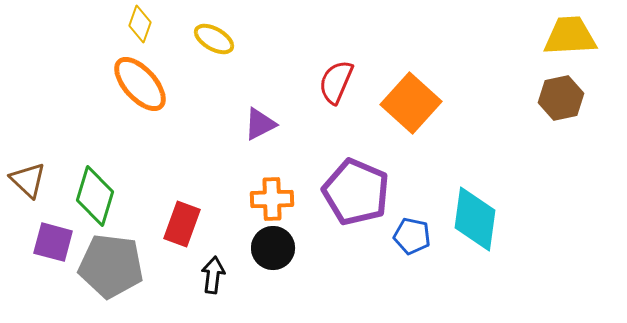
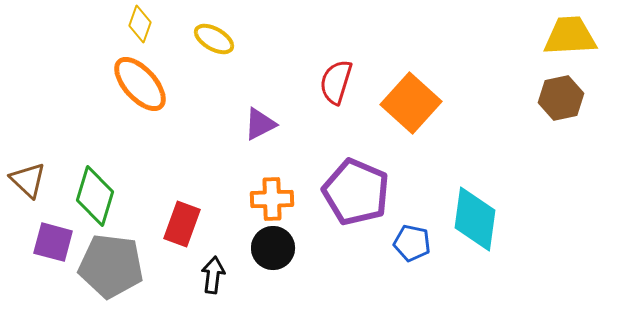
red semicircle: rotated 6 degrees counterclockwise
blue pentagon: moved 7 px down
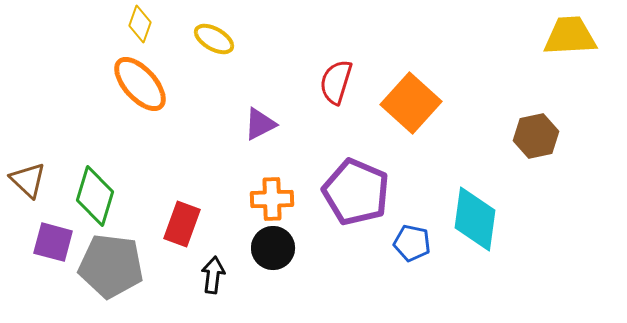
brown hexagon: moved 25 px left, 38 px down
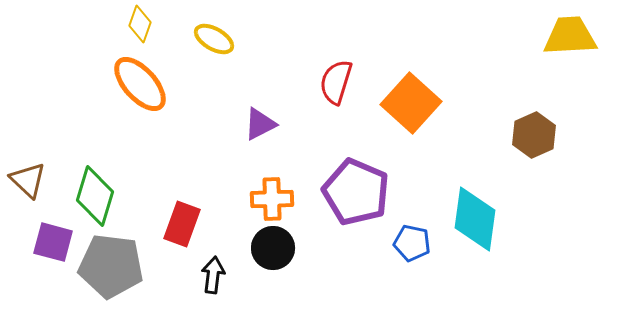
brown hexagon: moved 2 px left, 1 px up; rotated 12 degrees counterclockwise
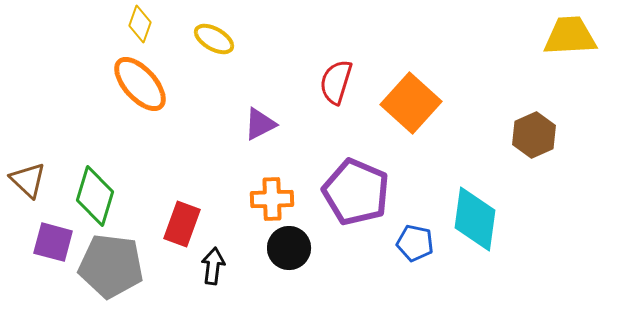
blue pentagon: moved 3 px right
black circle: moved 16 px right
black arrow: moved 9 px up
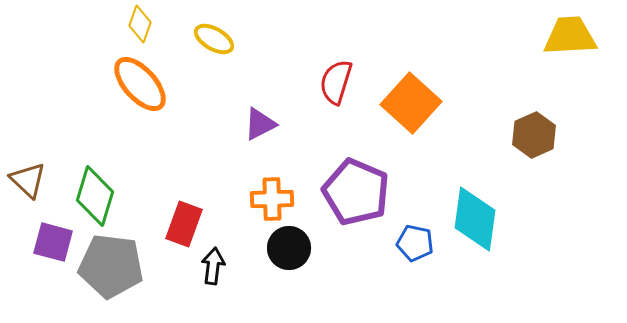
red rectangle: moved 2 px right
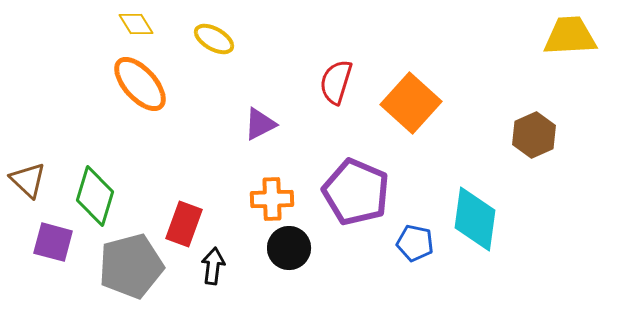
yellow diamond: moved 4 px left; rotated 51 degrees counterclockwise
gray pentagon: moved 20 px right; rotated 22 degrees counterclockwise
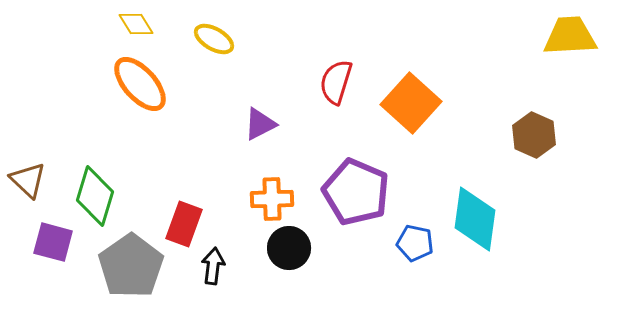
brown hexagon: rotated 12 degrees counterclockwise
gray pentagon: rotated 20 degrees counterclockwise
